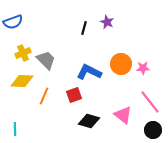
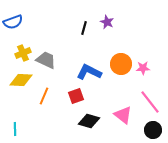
gray trapezoid: rotated 20 degrees counterclockwise
yellow diamond: moved 1 px left, 1 px up
red square: moved 2 px right, 1 px down
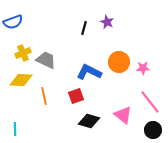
orange circle: moved 2 px left, 2 px up
orange line: rotated 36 degrees counterclockwise
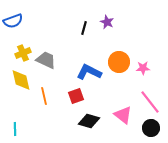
blue semicircle: moved 1 px up
yellow diamond: rotated 75 degrees clockwise
black circle: moved 2 px left, 2 px up
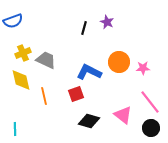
red square: moved 2 px up
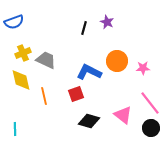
blue semicircle: moved 1 px right, 1 px down
orange circle: moved 2 px left, 1 px up
pink line: moved 1 px down
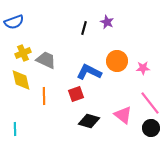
orange line: rotated 12 degrees clockwise
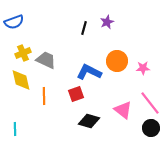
purple star: rotated 24 degrees clockwise
pink triangle: moved 5 px up
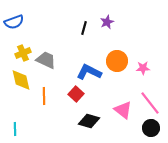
red square: rotated 28 degrees counterclockwise
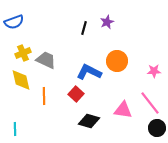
pink star: moved 11 px right, 3 px down
pink triangle: rotated 30 degrees counterclockwise
black circle: moved 6 px right
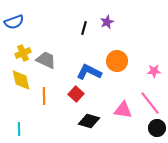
cyan line: moved 4 px right
